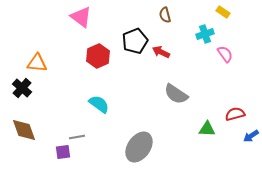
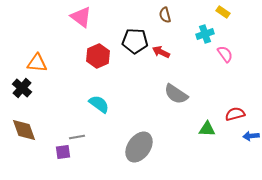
black pentagon: rotated 25 degrees clockwise
blue arrow: rotated 28 degrees clockwise
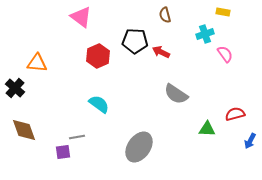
yellow rectangle: rotated 24 degrees counterclockwise
black cross: moved 7 px left
blue arrow: moved 1 px left, 5 px down; rotated 56 degrees counterclockwise
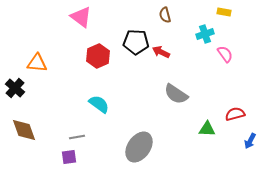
yellow rectangle: moved 1 px right
black pentagon: moved 1 px right, 1 px down
purple square: moved 6 px right, 5 px down
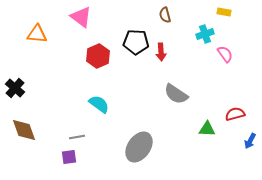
red arrow: rotated 120 degrees counterclockwise
orange triangle: moved 29 px up
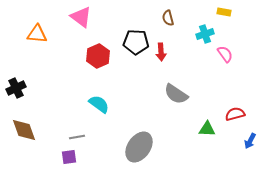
brown semicircle: moved 3 px right, 3 px down
black cross: moved 1 px right; rotated 24 degrees clockwise
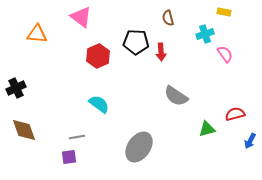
gray semicircle: moved 2 px down
green triangle: rotated 18 degrees counterclockwise
